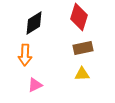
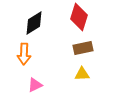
orange arrow: moved 1 px left, 1 px up
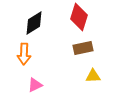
yellow triangle: moved 11 px right, 2 px down
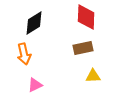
red diamond: moved 7 px right; rotated 16 degrees counterclockwise
orange arrow: rotated 15 degrees counterclockwise
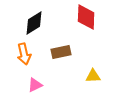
brown rectangle: moved 22 px left, 4 px down
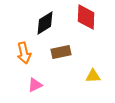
black diamond: moved 11 px right
orange arrow: moved 1 px up
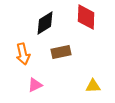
orange arrow: moved 1 px left, 1 px down
yellow triangle: moved 10 px down
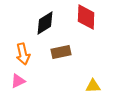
pink triangle: moved 17 px left, 4 px up
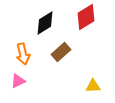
red diamond: rotated 56 degrees clockwise
brown rectangle: rotated 30 degrees counterclockwise
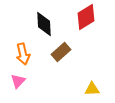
black diamond: moved 1 px left, 1 px down; rotated 60 degrees counterclockwise
pink triangle: rotated 21 degrees counterclockwise
yellow triangle: moved 1 px left, 3 px down
